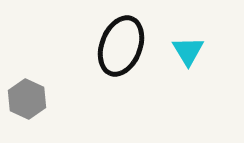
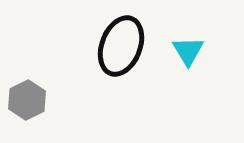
gray hexagon: moved 1 px down; rotated 9 degrees clockwise
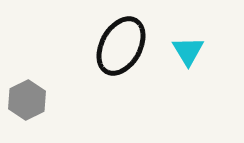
black ellipse: rotated 8 degrees clockwise
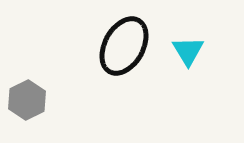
black ellipse: moved 3 px right
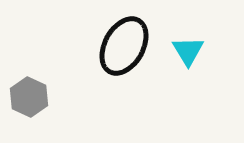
gray hexagon: moved 2 px right, 3 px up; rotated 9 degrees counterclockwise
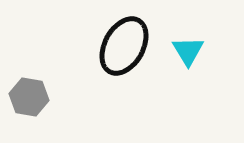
gray hexagon: rotated 15 degrees counterclockwise
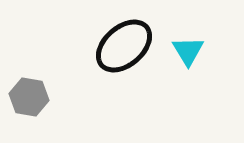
black ellipse: rotated 20 degrees clockwise
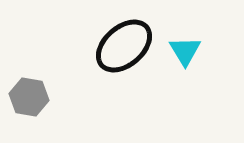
cyan triangle: moved 3 px left
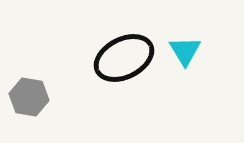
black ellipse: moved 12 px down; rotated 14 degrees clockwise
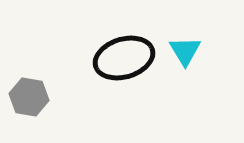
black ellipse: rotated 10 degrees clockwise
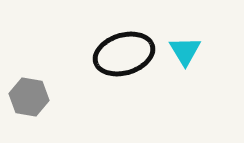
black ellipse: moved 4 px up
